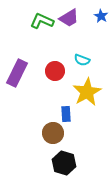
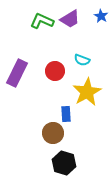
purple trapezoid: moved 1 px right, 1 px down
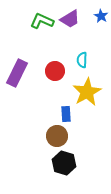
cyan semicircle: rotated 70 degrees clockwise
brown circle: moved 4 px right, 3 px down
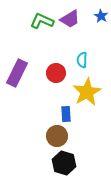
red circle: moved 1 px right, 2 px down
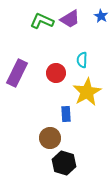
brown circle: moved 7 px left, 2 px down
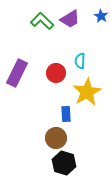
green L-shape: rotated 20 degrees clockwise
cyan semicircle: moved 2 px left, 1 px down
brown circle: moved 6 px right
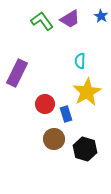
green L-shape: rotated 10 degrees clockwise
red circle: moved 11 px left, 31 px down
blue rectangle: rotated 14 degrees counterclockwise
brown circle: moved 2 px left, 1 px down
black hexagon: moved 21 px right, 14 px up
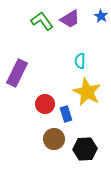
yellow star: rotated 16 degrees counterclockwise
black hexagon: rotated 20 degrees counterclockwise
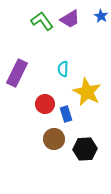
cyan semicircle: moved 17 px left, 8 px down
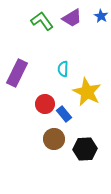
purple trapezoid: moved 2 px right, 1 px up
blue rectangle: moved 2 px left; rotated 21 degrees counterclockwise
